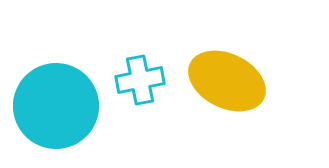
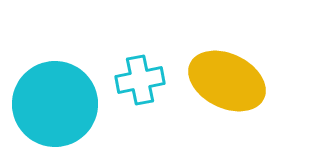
cyan circle: moved 1 px left, 2 px up
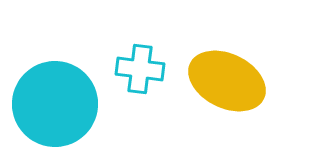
cyan cross: moved 11 px up; rotated 18 degrees clockwise
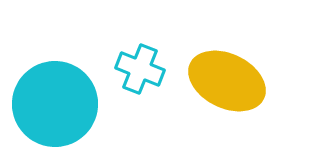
cyan cross: rotated 15 degrees clockwise
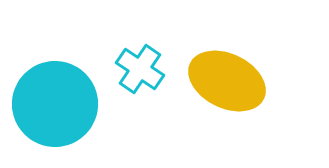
cyan cross: rotated 12 degrees clockwise
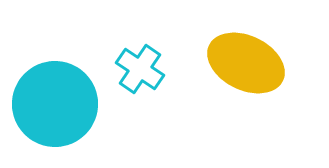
yellow ellipse: moved 19 px right, 18 px up
